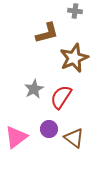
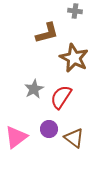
brown star: rotated 24 degrees counterclockwise
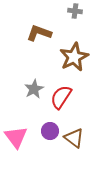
brown L-shape: moved 8 px left; rotated 145 degrees counterclockwise
brown star: moved 1 px up; rotated 20 degrees clockwise
purple circle: moved 1 px right, 2 px down
pink triangle: rotated 30 degrees counterclockwise
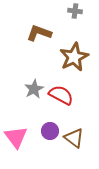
red semicircle: moved 2 px up; rotated 85 degrees clockwise
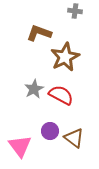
brown star: moved 9 px left
pink triangle: moved 4 px right, 9 px down
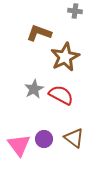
purple circle: moved 6 px left, 8 px down
pink triangle: moved 1 px left, 1 px up
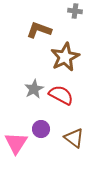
brown L-shape: moved 3 px up
purple circle: moved 3 px left, 10 px up
pink triangle: moved 3 px left, 2 px up; rotated 10 degrees clockwise
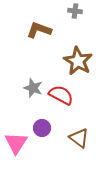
brown star: moved 13 px right, 4 px down; rotated 16 degrees counterclockwise
gray star: moved 1 px left, 1 px up; rotated 24 degrees counterclockwise
purple circle: moved 1 px right, 1 px up
brown triangle: moved 5 px right
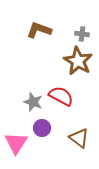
gray cross: moved 7 px right, 23 px down
gray star: moved 14 px down
red semicircle: moved 1 px down
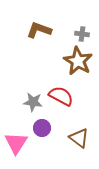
gray star: rotated 12 degrees counterclockwise
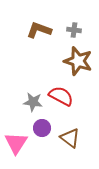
gray cross: moved 8 px left, 4 px up
brown star: rotated 12 degrees counterclockwise
brown triangle: moved 9 px left
